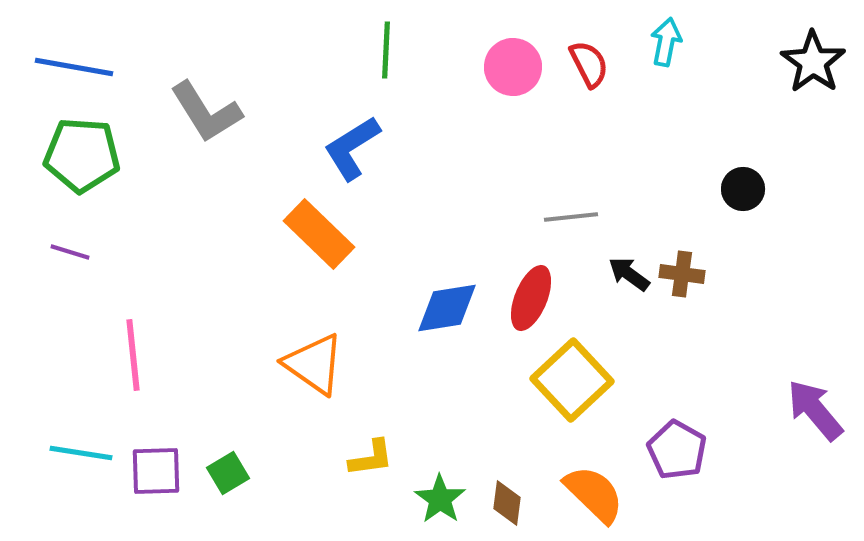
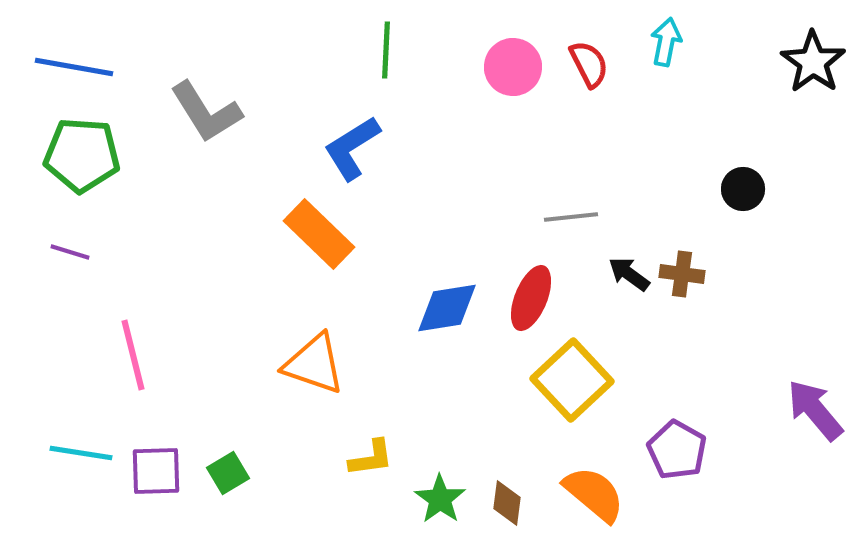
pink line: rotated 8 degrees counterclockwise
orange triangle: rotated 16 degrees counterclockwise
orange semicircle: rotated 4 degrees counterclockwise
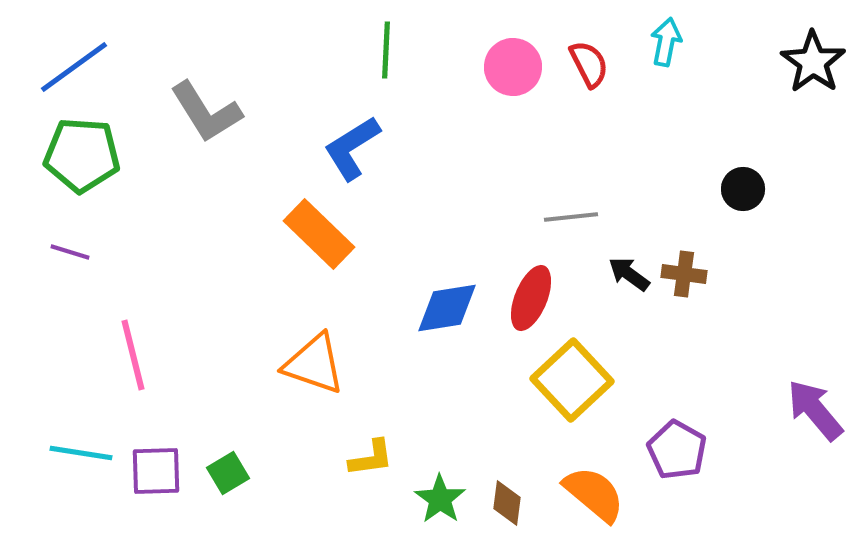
blue line: rotated 46 degrees counterclockwise
brown cross: moved 2 px right
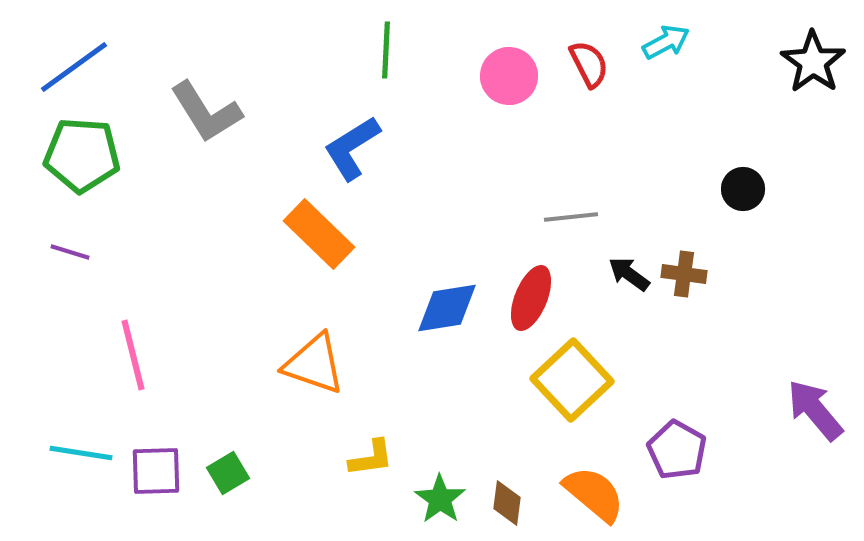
cyan arrow: rotated 51 degrees clockwise
pink circle: moved 4 px left, 9 px down
